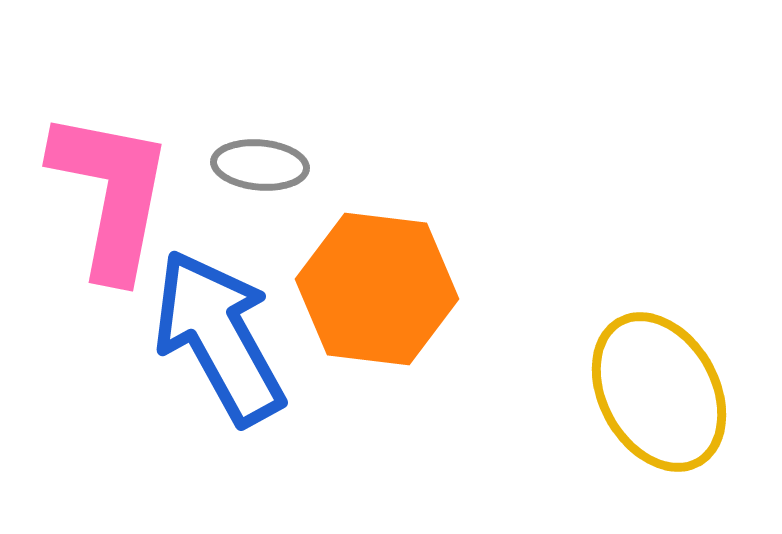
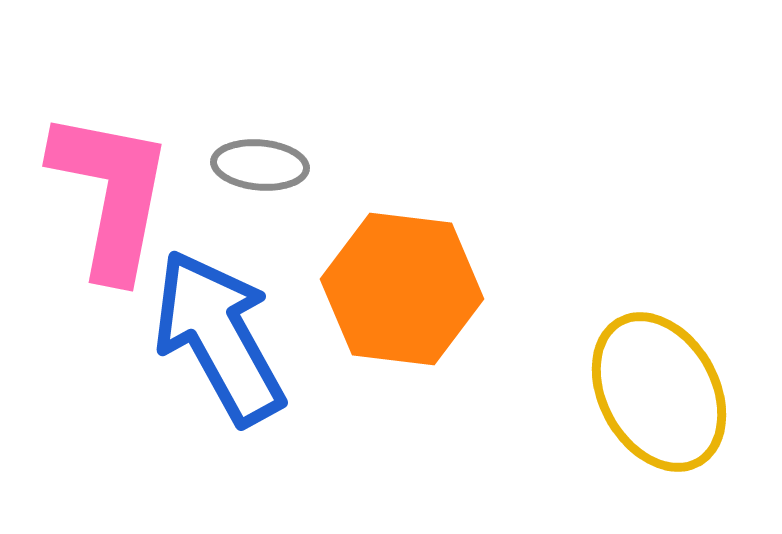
orange hexagon: moved 25 px right
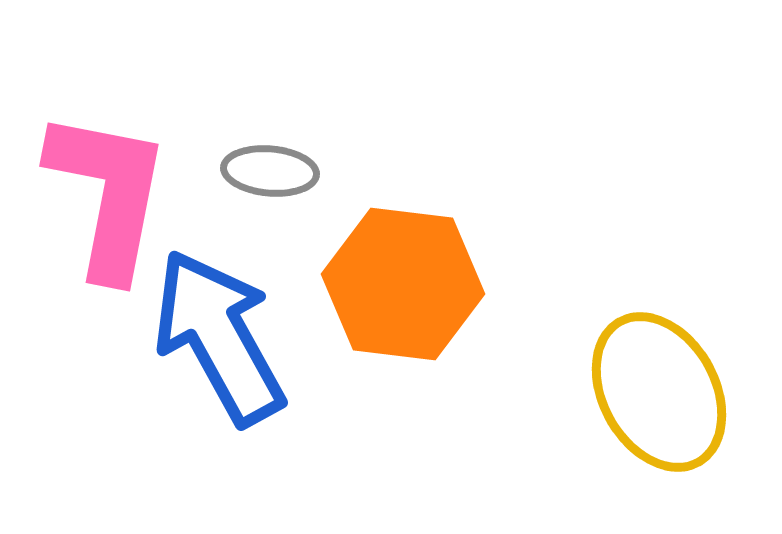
gray ellipse: moved 10 px right, 6 px down
pink L-shape: moved 3 px left
orange hexagon: moved 1 px right, 5 px up
